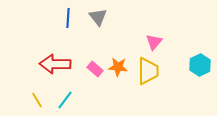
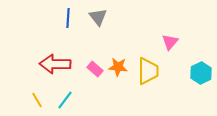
pink triangle: moved 16 px right
cyan hexagon: moved 1 px right, 8 px down
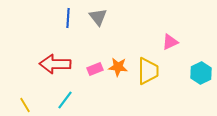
pink triangle: rotated 24 degrees clockwise
pink rectangle: rotated 63 degrees counterclockwise
yellow line: moved 12 px left, 5 px down
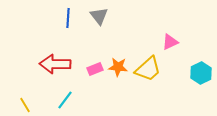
gray triangle: moved 1 px right, 1 px up
yellow trapezoid: moved 2 px up; rotated 48 degrees clockwise
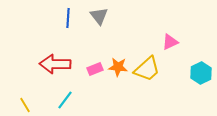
yellow trapezoid: moved 1 px left
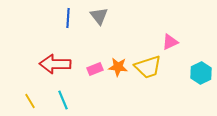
yellow trapezoid: moved 1 px right, 2 px up; rotated 24 degrees clockwise
cyan line: moved 2 px left; rotated 60 degrees counterclockwise
yellow line: moved 5 px right, 4 px up
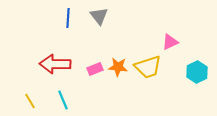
cyan hexagon: moved 4 px left, 1 px up
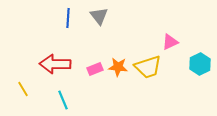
cyan hexagon: moved 3 px right, 8 px up
yellow line: moved 7 px left, 12 px up
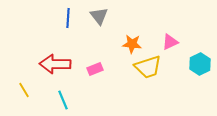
orange star: moved 14 px right, 23 px up
yellow line: moved 1 px right, 1 px down
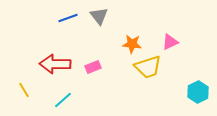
blue line: rotated 66 degrees clockwise
cyan hexagon: moved 2 px left, 28 px down
pink rectangle: moved 2 px left, 2 px up
cyan line: rotated 72 degrees clockwise
